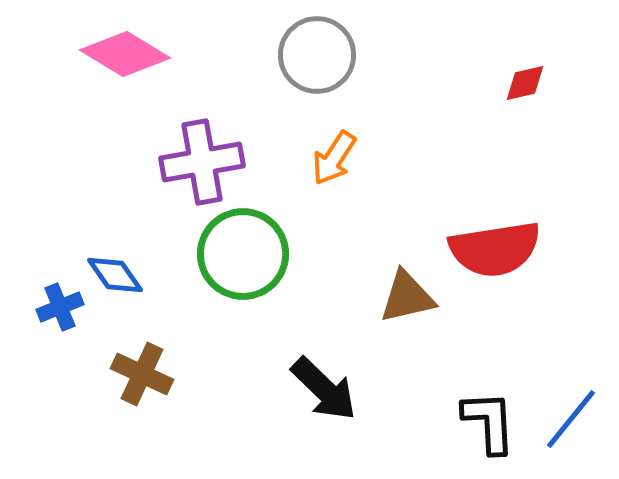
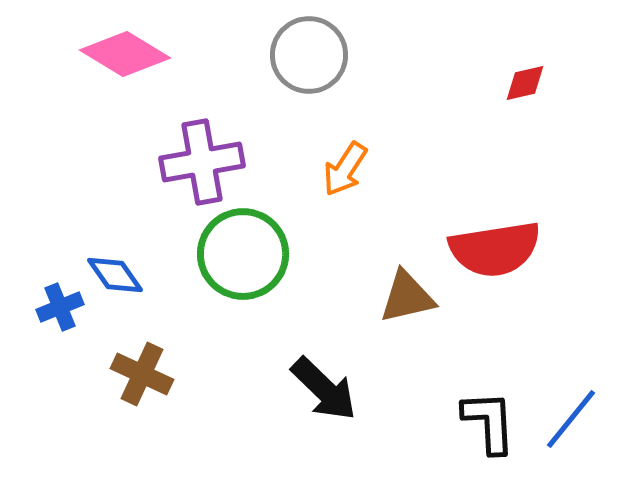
gray circle: moved 8 px left
orange arrow: moved 11 px right, 11 px down
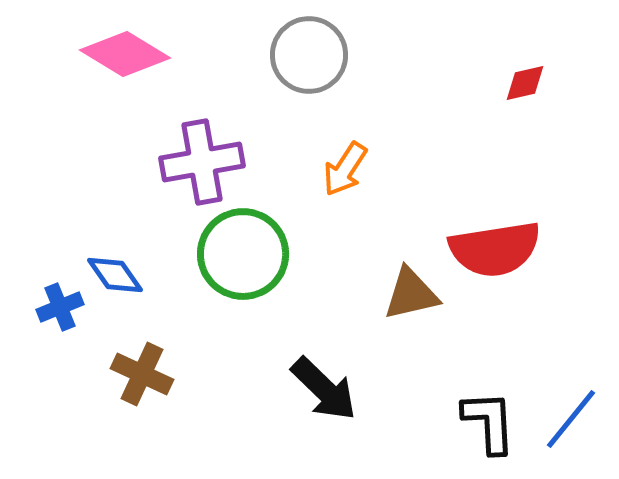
brown triangle: moved 4 px right, 3 px up
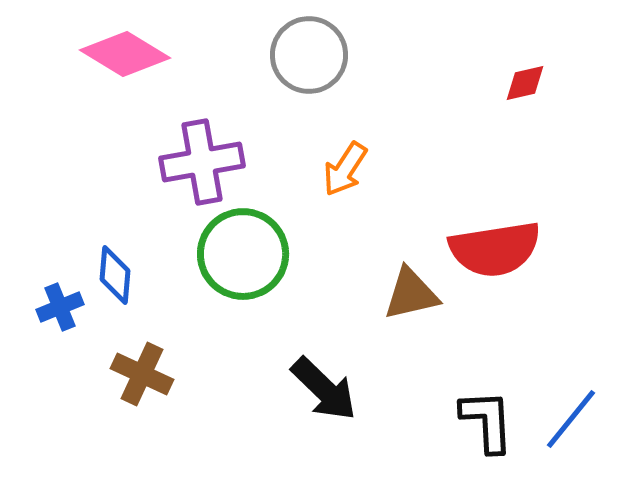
blue diamond: rotated 40 degrees clockwise
black L-shape: moved 2 px left, 1 px up
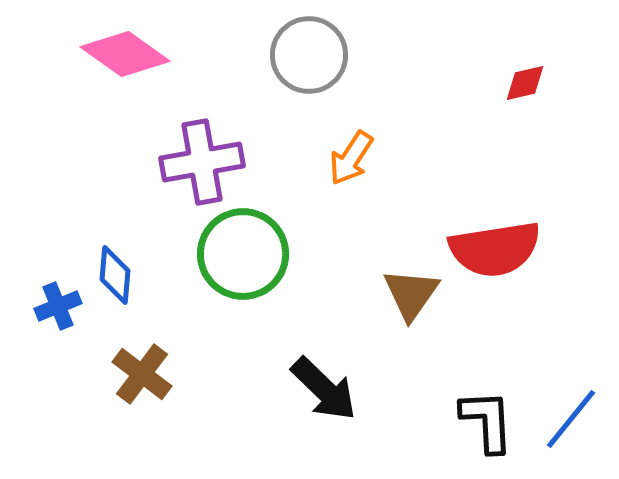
pink diamond: rotated 4 degrees clockwise
orange arrow: moved 6 px right, 11 px up
brown triangle: rotated 42 degrees counterclockwise
blue cross: moved 2 px left, 1 px up
brown cross: rotated 12 degrees clockwise
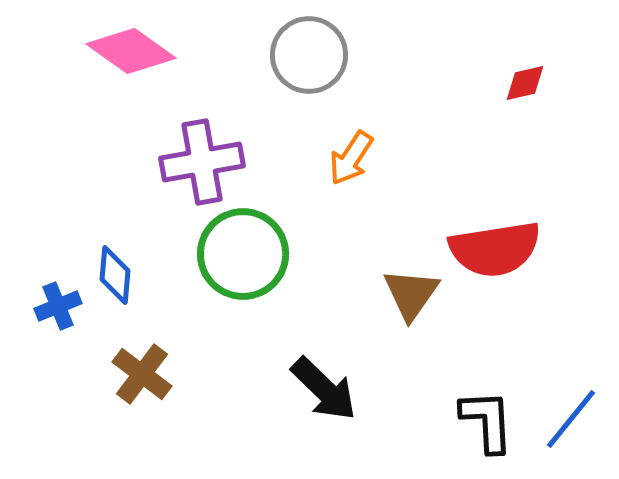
pink diamond: moved 6 px right, 3 px up
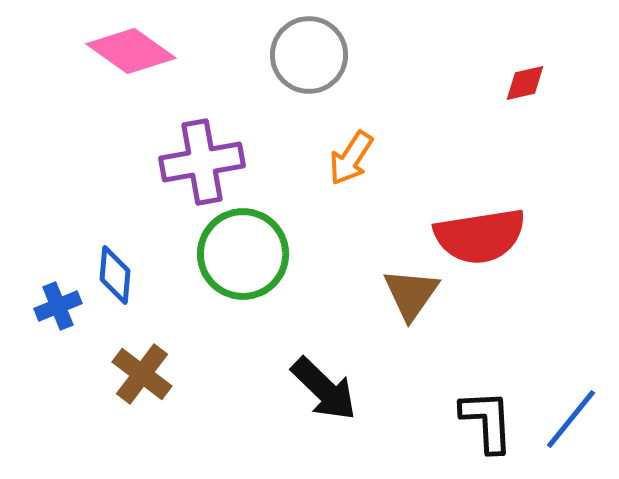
red semicircle: moved 15 px left, 13 px up
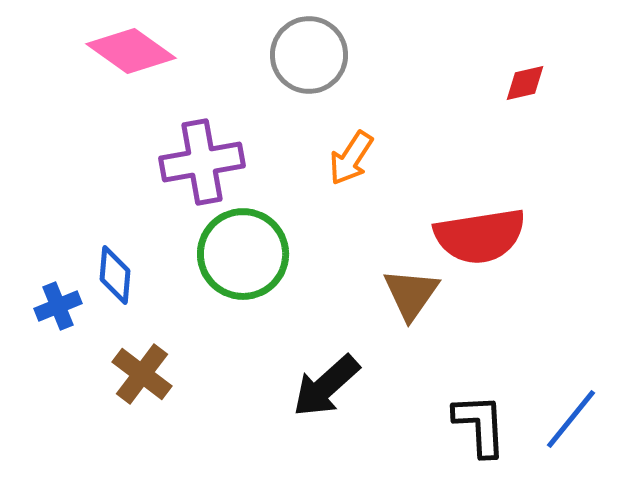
black arrow: moved 2 px right, 3 px up; rotated 94 degrees clockwise
black L-shape: moved 7 px left, 4 px down
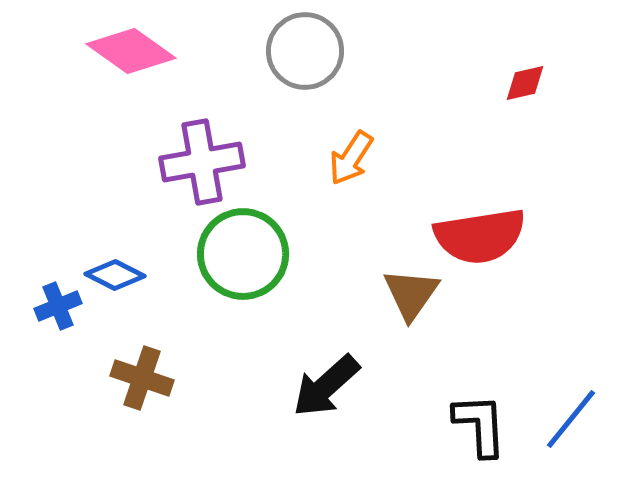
gray circle: moved 4 px left, 4 px up
blue diamond: rotated 68 degrees counterclockwise
brown cross: moved 4 px down; rotated 18 degrees counterclockwise
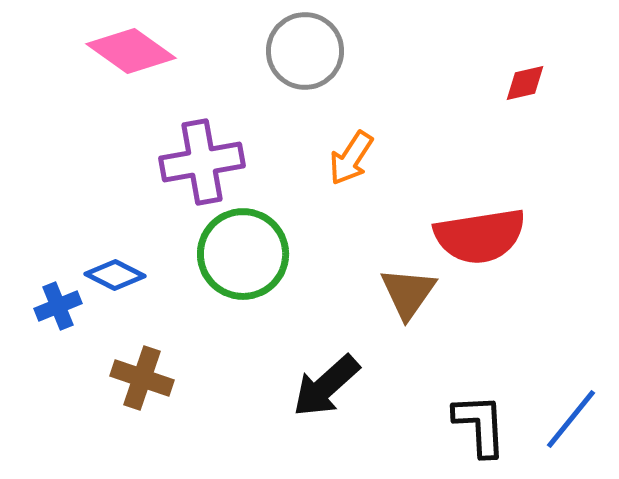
brown triangle: moved 3 px left, 1 px up
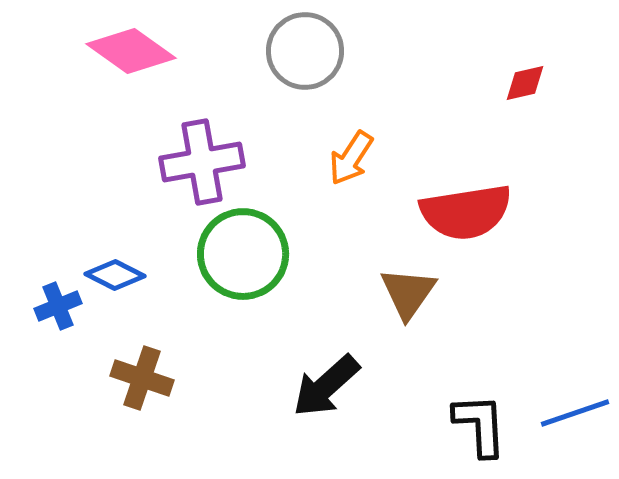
red semicircle: moved 14 px left, 24 px up
blue line: moved 4 px right, 6 px up; rotated 32 degrees clockwise
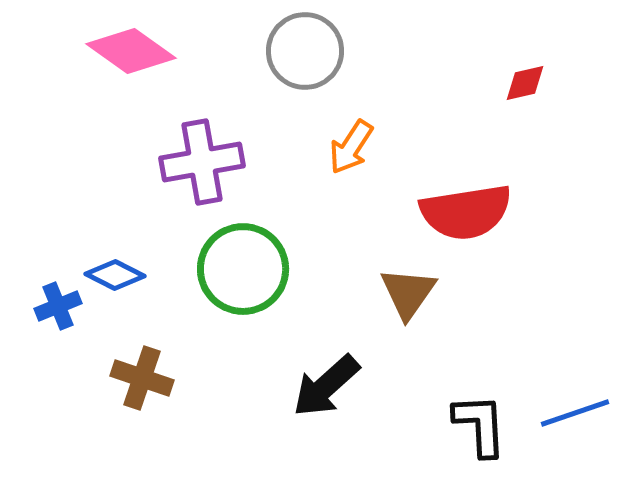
orange arrow: moved 11 px up
green circle: moved 15 px down
